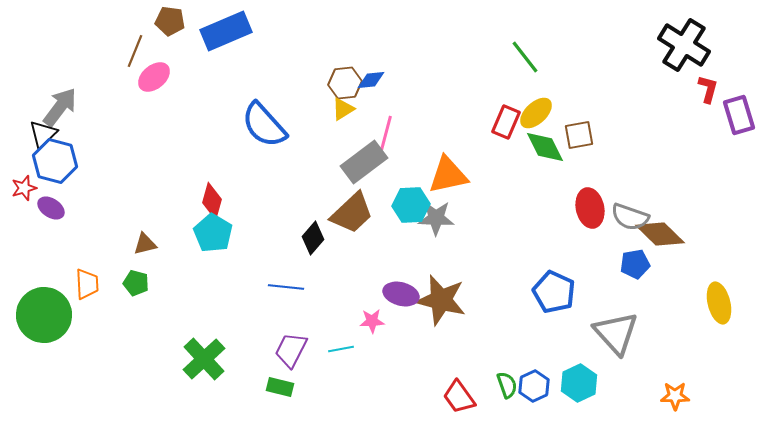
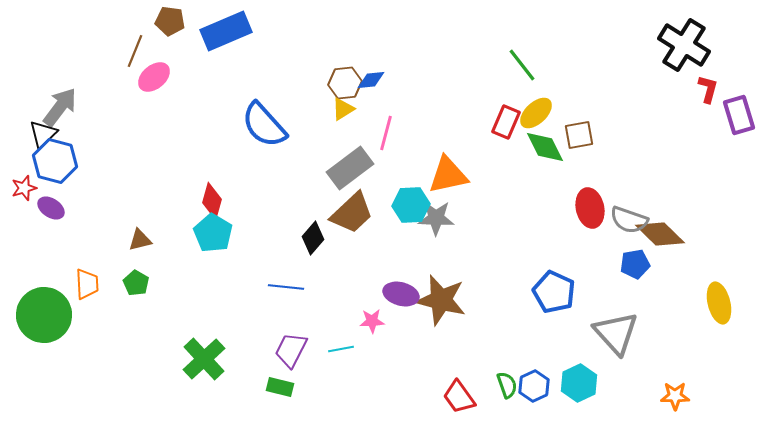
green line at (525, 57): moved 3 px left, 8 px down
gray rectangle at (364, 162): moved 14 px left, 6 px down
gray semicircle at (630, 217): moved 1 px left, 3 px down
brown triangle at (145, 244): moved 5 px left, 4 px up
green pentagon at (136, 283): rotated 15 degrees clockwise
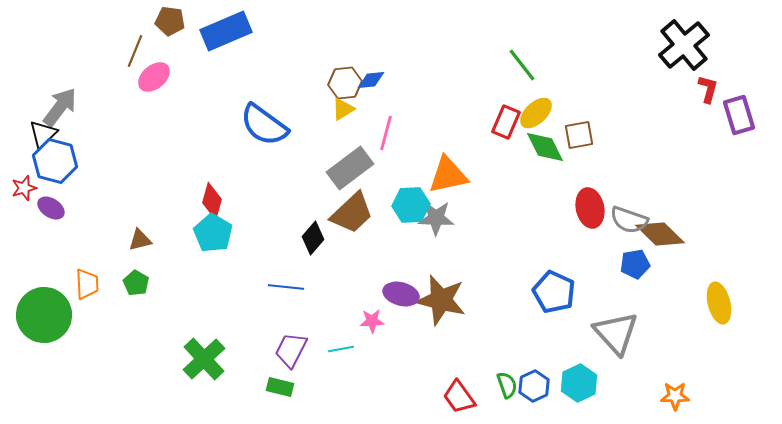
black cross at (684, 45): rotated 18 degrees clockwise
blue semicircle at (264, 125): rotated 12 degrees counterclockwise
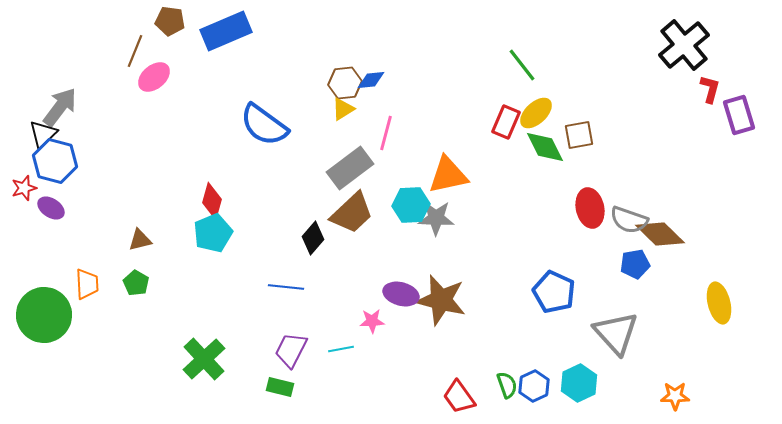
red L-shape at (708, 89): moved 2 px right
cyan pentagon at (213, 233): rotated 18 degrees clockwise
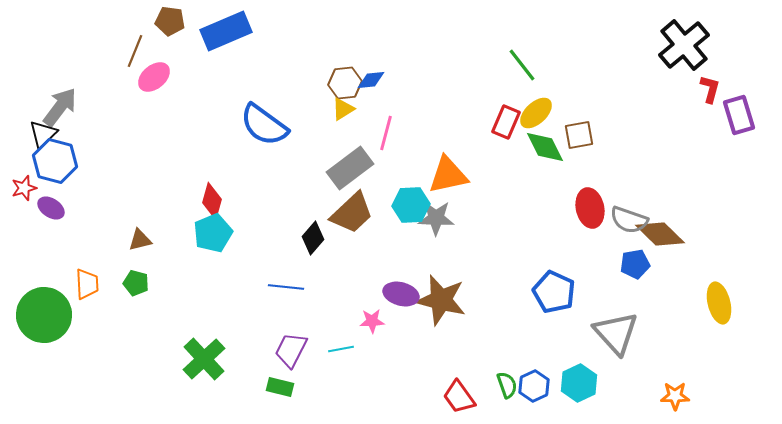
green pentagon at (136, 283): rotated 15 degrees counterclockwise
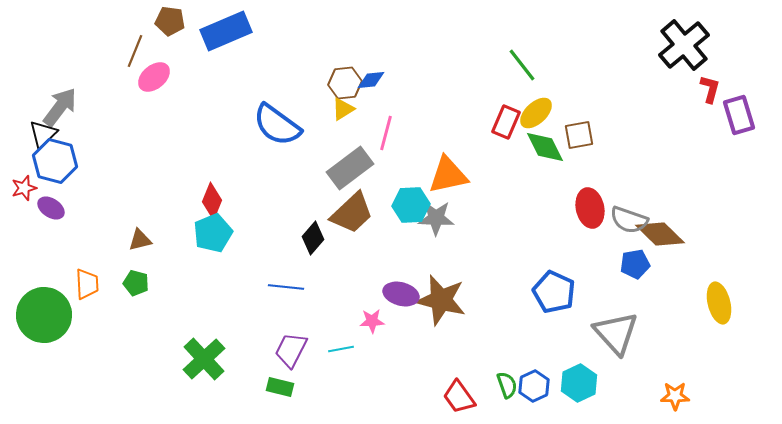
blue semicircle at (264, 125): moved 13 px right
red diamond at (212, 201): rotated 6 degrees clockwise
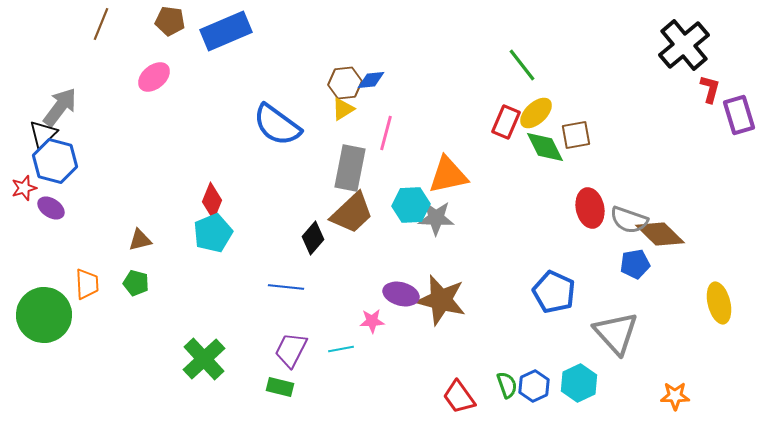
brown line at (135, 51): moved 34 px left, 27 px up
brown square at (579, 135): moved 3 px left
gray rectangle at (350, 168): rotated 42 degrees counterclockwise
